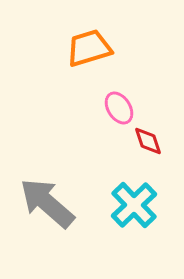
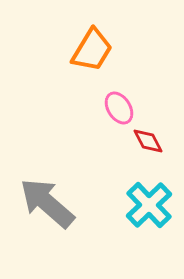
orange trapezoid: moved 3 px right, 2 px down; rotated 138 degrees clockwise
red diamond: rotated 8 degrees counterclockwise
cyan cross: moved 15 px right
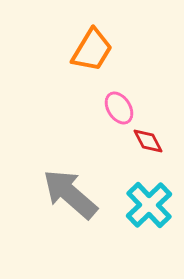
gray arrow: moved 23 px right, 9 px up
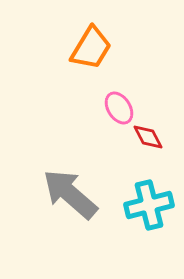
orange trapezoid: moved 1 px left, 2 px up
red diamond: moved 4 px up
cyan cross: rotated 30 degrees clockwise
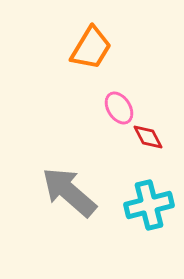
gray arrow: moved 1 px left, 2 px up
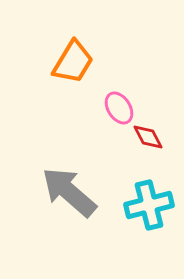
orange trapezoid: moved 18 px left, 14 px down
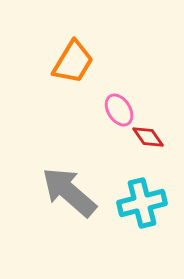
pink ellipse: moved 2 px down
red diamond: rotated 8 degrees counterclockwise
cyan cross: moved 7 px left, 2 px up
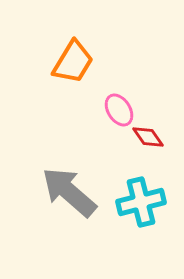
cyan cross: moved 1 px left, 1 px up
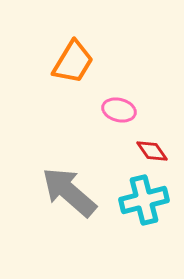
pink ellipse: rotated 44 degrees counterclockwise
red diamond: moved 4 px right, 14 px down
cyan cross: moved 3 px right, 2 px up
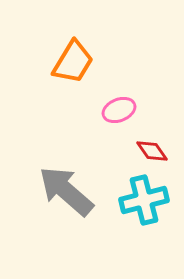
pink ellipse: rotated 36 degrees counterclockwise
gray arrow: moved 3 px left, 1 px up
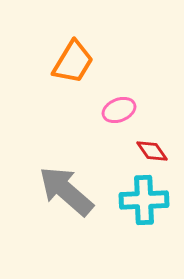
cyan cross: rotated 12 degrees clockwise
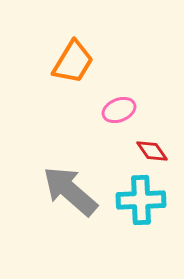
gray arrow: moved 4 px right
cyan cross: moved 3 px left
